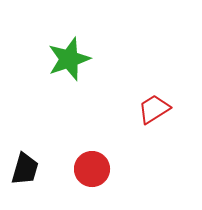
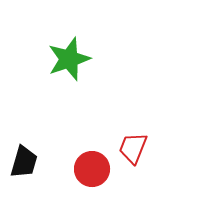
red trapezoid: moved 21 px left, 39 px down; rotated 36 degrees counterclockwise
black trapezoid: moved 1 px left, 7 px up
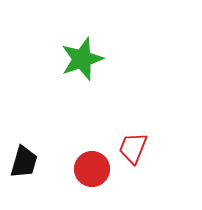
green star: moved 13 px right
